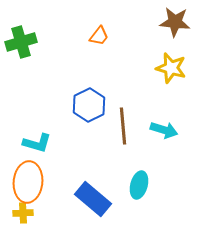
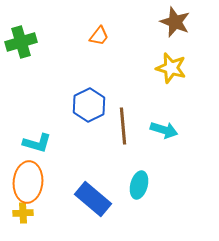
brown star: rotated 16 degrees clockwise
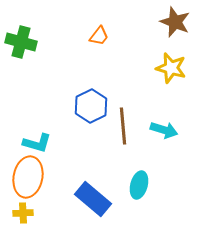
green cross: rotated 32 degrees clockwise
blue hexagon: moved 2 px right, 1 px down
orange ellipse: moved 5 px up; rotated 6 degrees clockwise
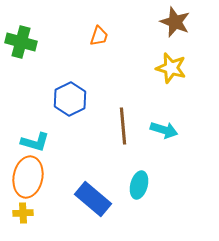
orange trapezoid: rotated 20 degrees counterclockwise
blue hexagon: moved 21 px left, 7 px up
cyan L-shape: moved 2 px left, 1 px up
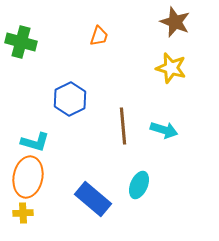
cyan ellipse: rotated 8 degrees clockwise
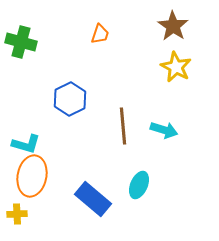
brown star: moved 2 px left, 4 px down; rotated 12 degrees clockwise
orange trapezoid: moved 1 px right, 2 px up
yellow star: moved 5 px right, 1 px up; rotated 12 degrees clockwise
cyan L-shape: moved 9 px left, 2 px down
orange ellipse: moved 4 px right, 1 px up
yellow cross: moved 6 px left, 1 px down
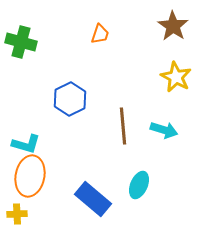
yellow star: moved 10 px down
orange ellipse: moved 2 px left
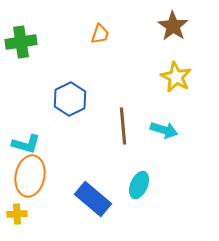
green cross: rotated 24 degrees counterclockwise
